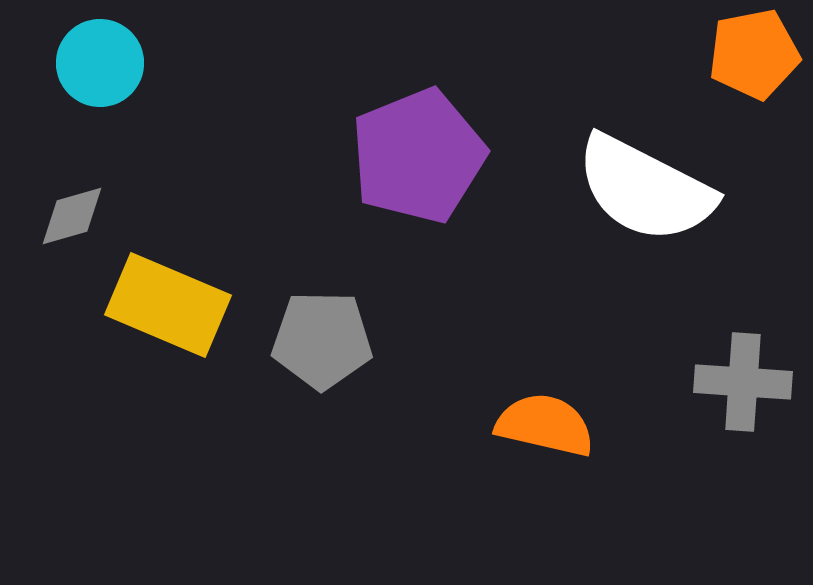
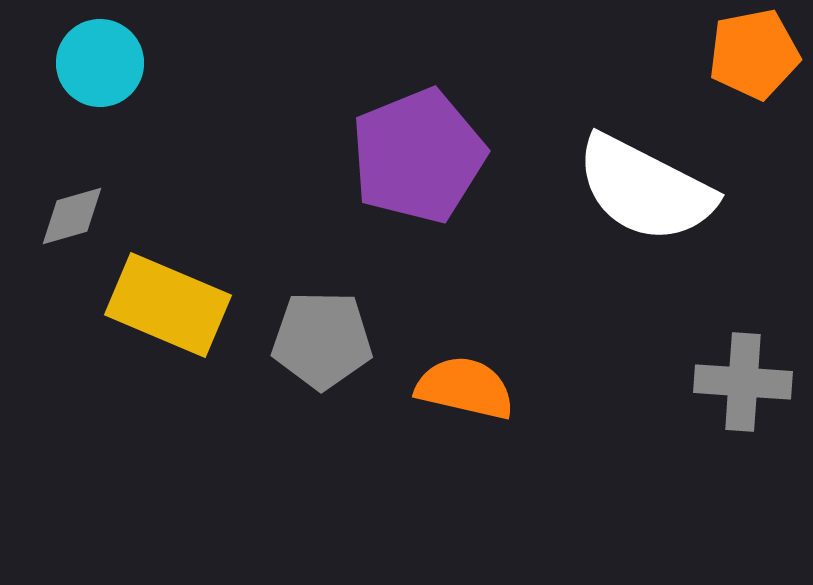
orange semicircle: moved 80 px left, 37 px up
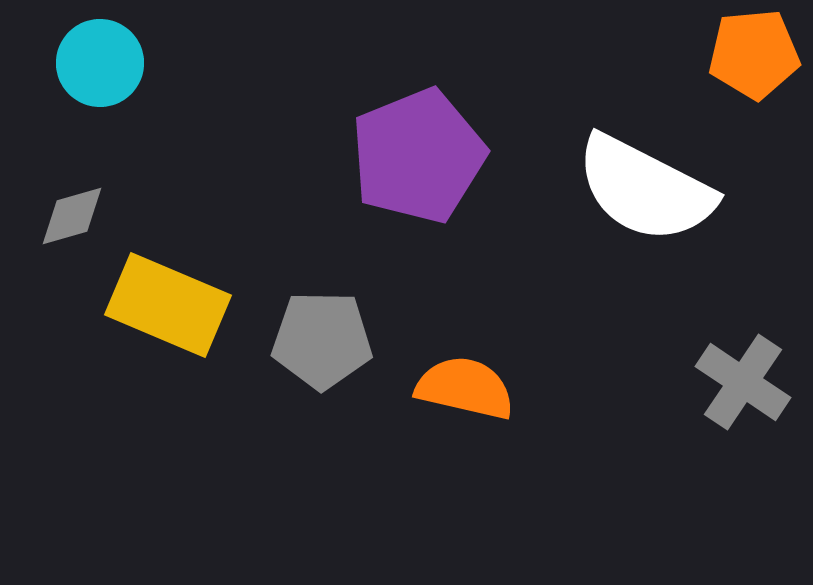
orange pentagon: rotated 6 degrees clockwise
gray cross: rotated 30 degrees clockwise
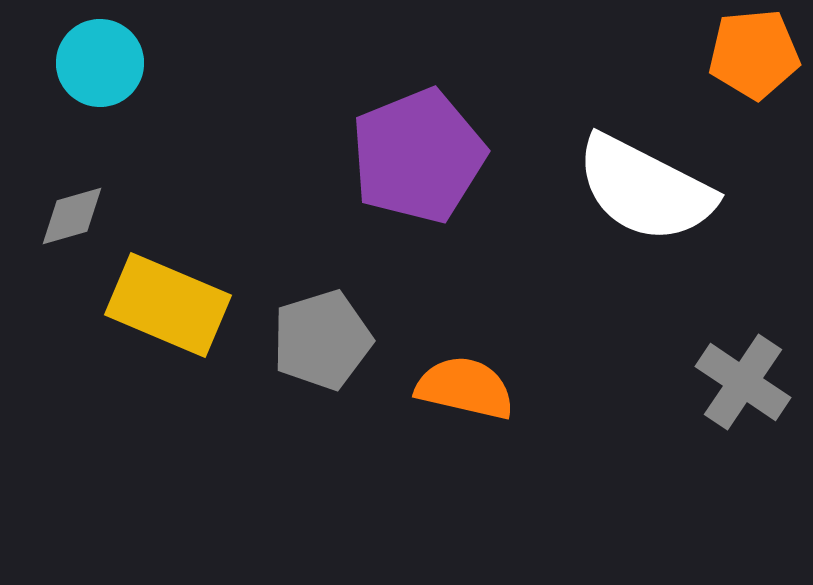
gray pentagon: rotated 18 degrees counterclockwise
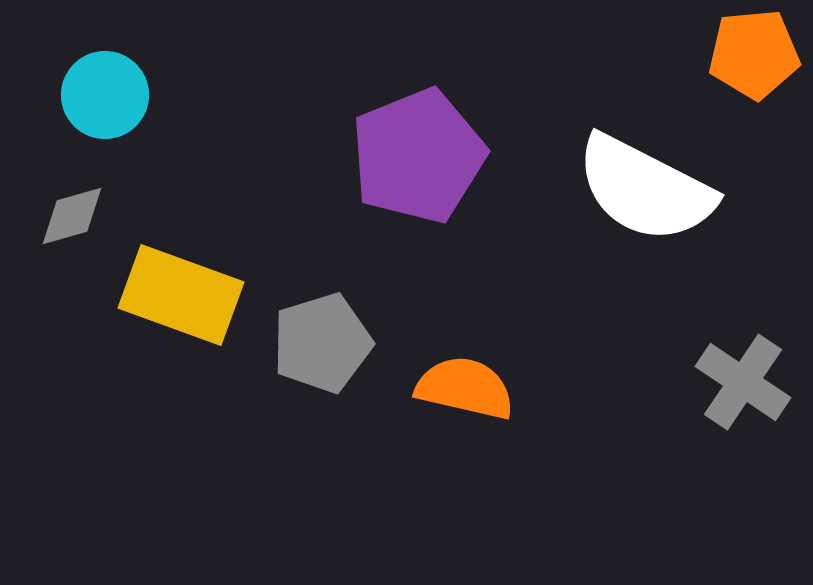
cyan circle: moved 5 px right, 32 px down
yellow rectangle: moved 13 px right, 10 px up; rotated 3 degrees counterclockwise
gray pentagon: moved 3 px down
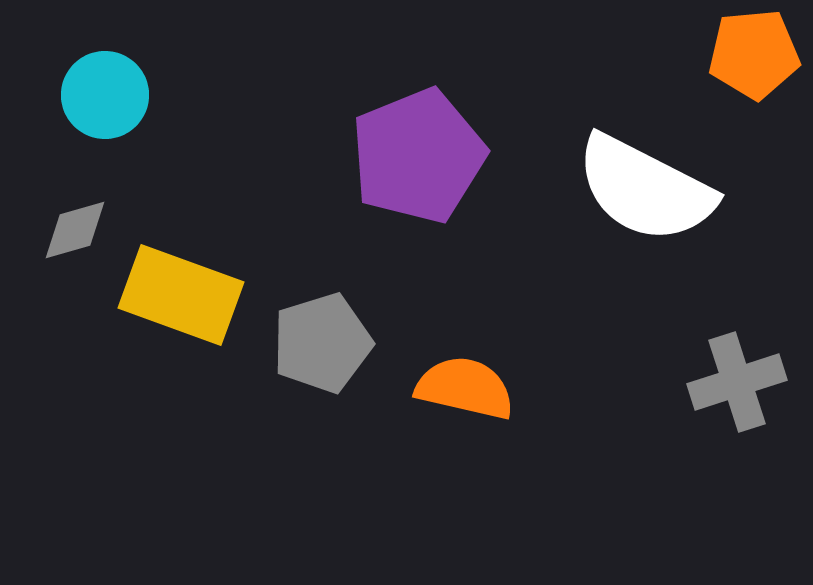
gray diamond: moved 3 px right, 14 px down
gray cross: moved 6 px left; rotated 38 degrees clockwise
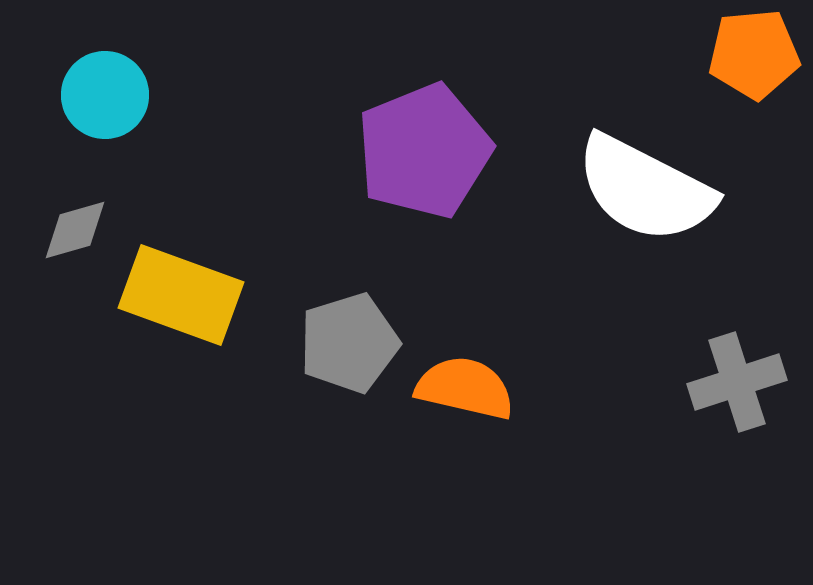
purple pentagon: moved 6 px right, 5 px up
gray pentagon: moved 27 px right
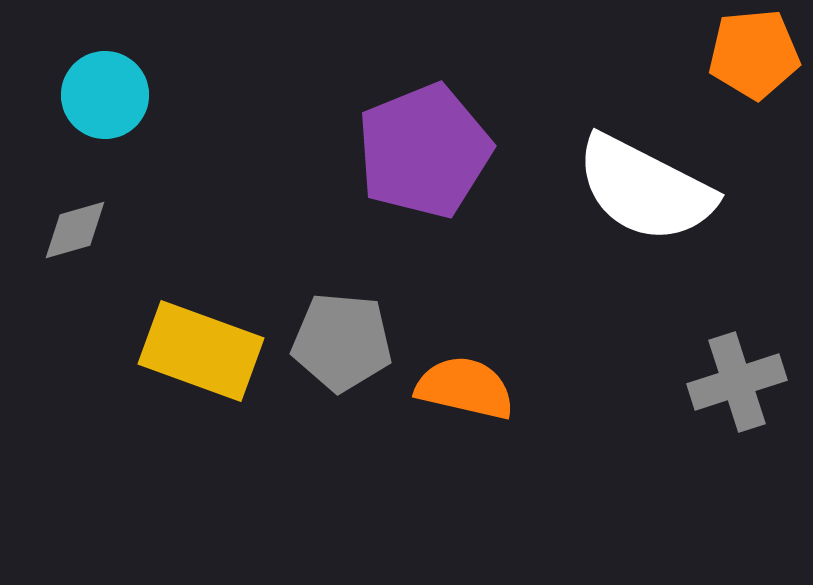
yellow rectangle: moved 20 px right, 56 px down
gray pentagon: moved 7 px left, 1 px up; rotated 22 degrees clockwise
